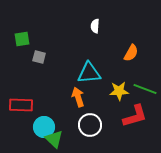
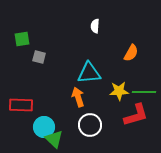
green line: moved 1 px left, 3 px down; rotated 20 degrees counterclockwise
red L-shape: moved 1 px right, 1 px up
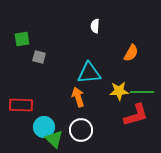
green line: moved 2 px left
white circle: moved 9 px left, 5 px down
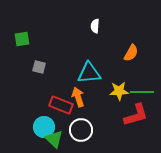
gray square: moved 10 px down
red rectangle: moved 40 px right; rotated 20 degrees clockwise
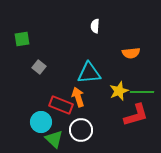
orange semicircle: rotated 54 degrees clockwise
gray square: rotated 24 degrees clockwise
yellow star: rotated 18 degrees counterclockwise
cyan circle: moved 3 px left, 5 px up
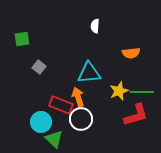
white circle: moved 11 px up
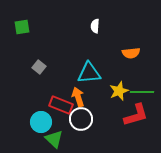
green square: moved 12 px up
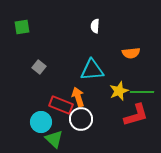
cyan triangle: moved 3 px right, 3 px up
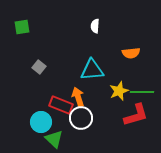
white circle: moved 1 px up
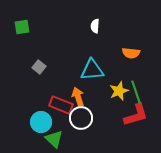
orange semicircle: rotated 12 degrees clockwise
green line: moved 6 px left; rotated 70 degrees clockwise
